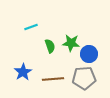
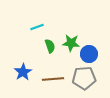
cyan line: moved 6 px right
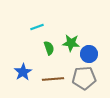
green semicircle: moved 1 px left, 2 px down
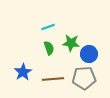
cyan line: moved 11 px right
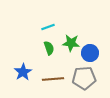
blue circle: moved 1 px right, 1 px up
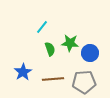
cyan line: moved 6 px left; rotated 32 degrees counterclockwise
green star: moved 1 px left
green semicircle: moved 1 px right, 1 px down
gray pentagon: moved 4 px down
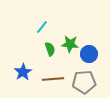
green star: moved 1 px down
blue circle: moved 1 px left, 1 px down
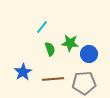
green star: moved 1 px up
gray pentagon: moved 1 px down
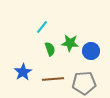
blue circle: moved 2 px right, 3 px up
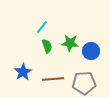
green semicircle: moved 3 px left, 3 px up
